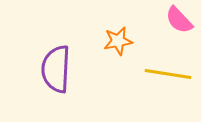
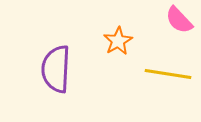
orange star: rotated 20 degrees counterclockwise
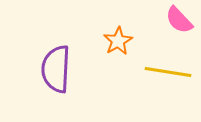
yellow line: moved 2 px up
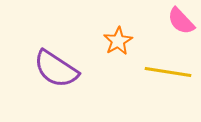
pink semicircle: moved 2 px right, 1 px down
purple semicircle: rotated 60 degrees counterclockwise
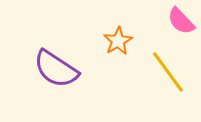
yellow line: rotated 45 degrees clockwise
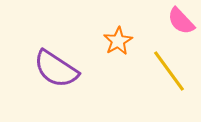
yellow line: moved 1 px right, 1 px up
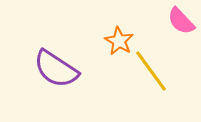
orange star: moved 1 px right; rotated 12 degrees counterclockwise
yellow line: moved 18 px left
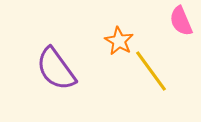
pink semicircle: rotated 20 degrees clockwise
purple semicircle: rotated 21 degrees clockwise
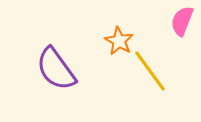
pink semicircle: moved 1 px right; rotated 44 degrees clockwise
yellow line: moved 1 px left
